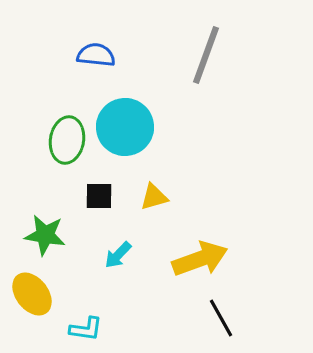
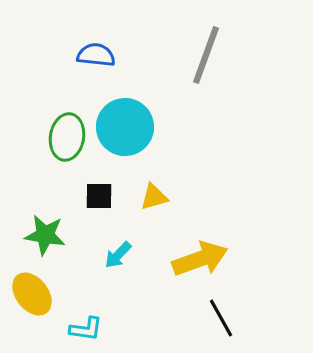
green ellipse: moved 3 px up
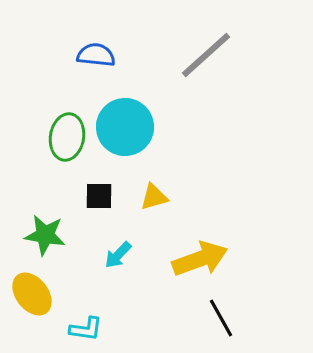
gray line: rotated 28 degrees clockwise
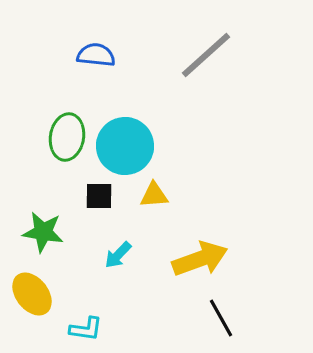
cyan circle: moved 19 px down
yellow triangle: moved 2 px up; rotated 12 degrees clockwise
green star: moved 2 px left, 3 px up
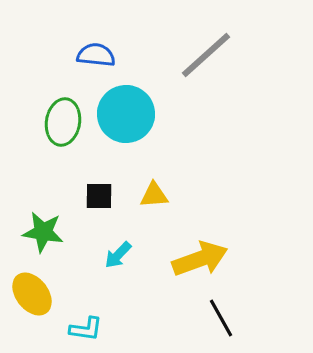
green ellipse: moved 4 px left, 15 px up
cyan circle: moved 1 px right, 32 px up
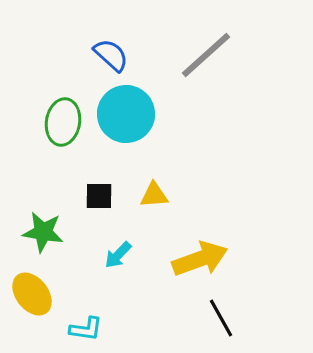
blue semicircle: moved 15 px right; rotated 36 degrees clockwise
